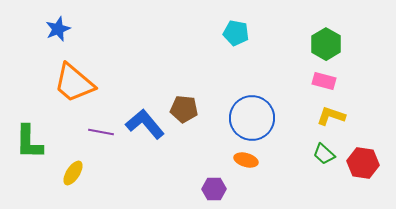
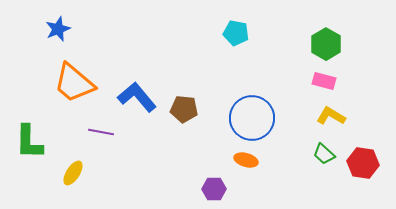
yellow L-shape: rotated 12 degrees clockwise
blue L-shape: moved 8 px left, 27 px up
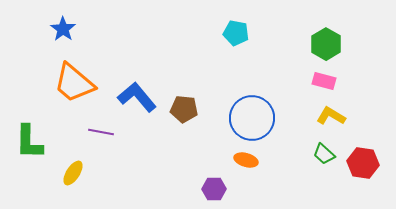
blue star: moved 5 px right; rotated 15 degrees counterclockwise
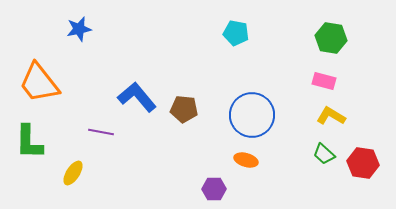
blue star: moved 16 px right; rotated 25 degrees clockwise
green hexagon: moved 5 px right, 6 px up; rotated 20 degrees counterclockwise
orange trapezoid: moved 35 px left; rotated 12 degrees clockwise
blue circle: moved 3 px up
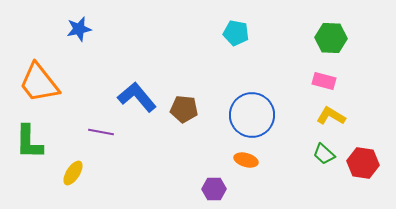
green hexagon: rotated 8 degrees counterclockwise
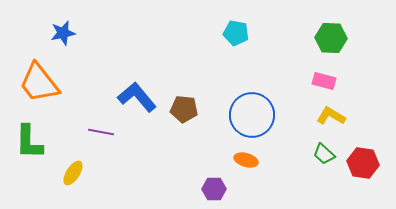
blue star: moved 16 px left, 4 px down
